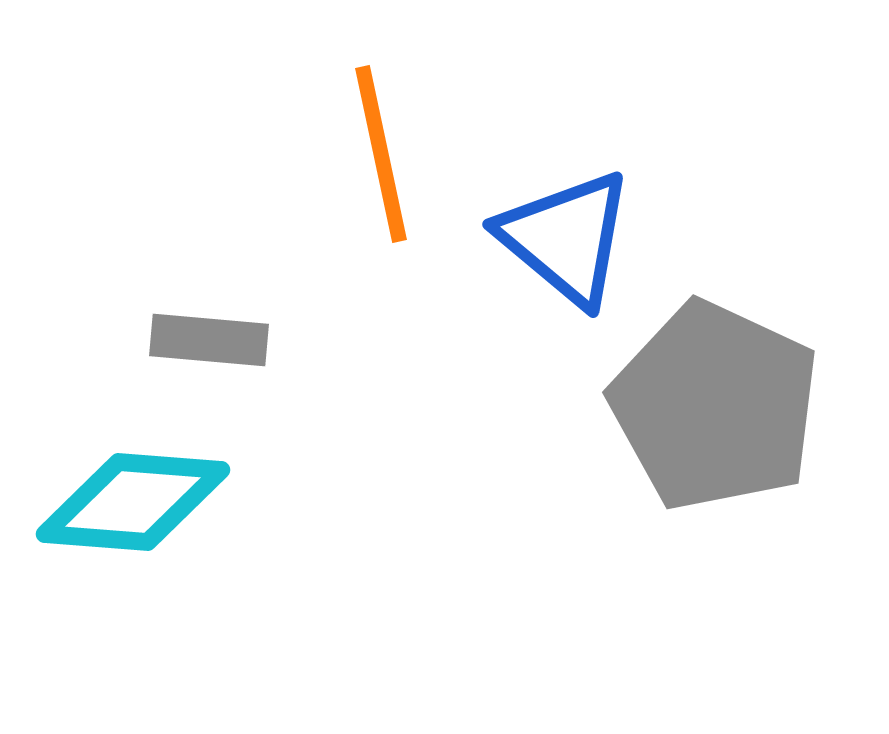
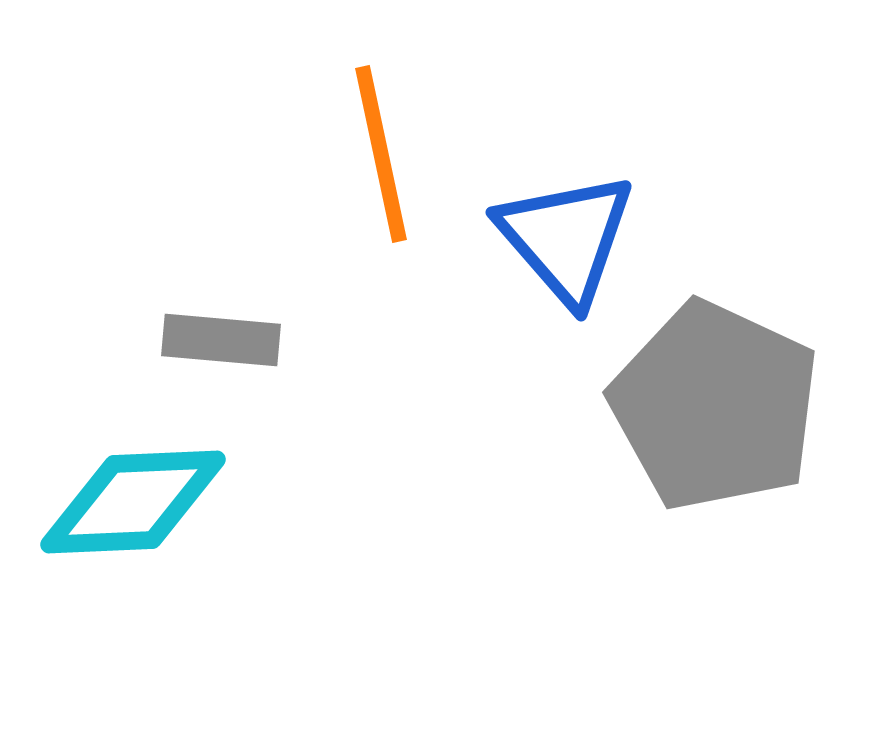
blue triangle: rotated 9 degrees clockwise
gray rectangle: moved 12 px right
cyan diamond: rotated 7 degrees counterclockwise
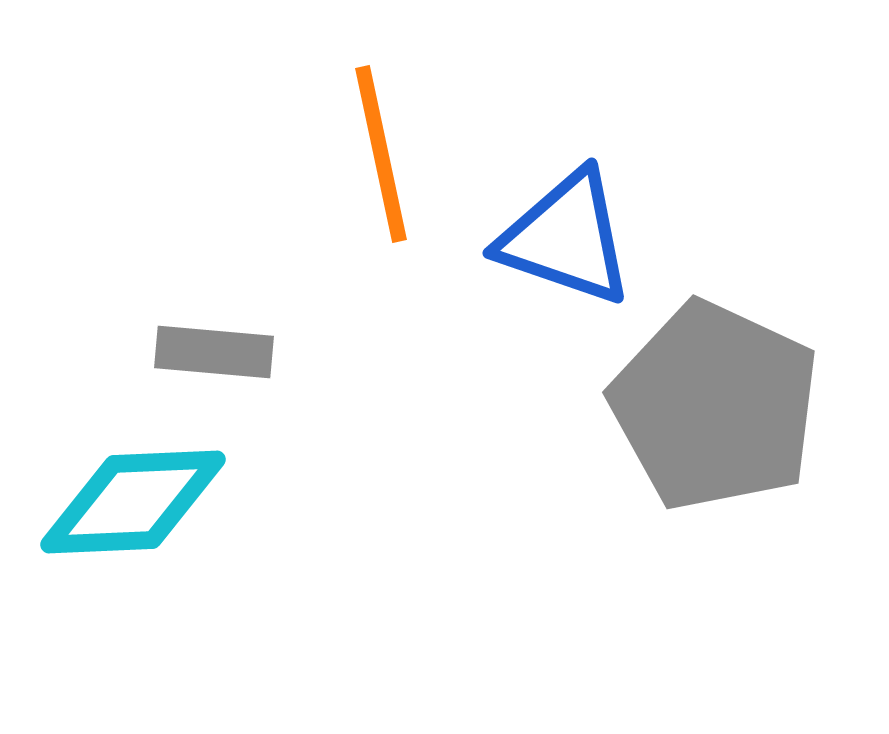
blue triangle: rotated 30 degrees counterclockwise
gray rectangle: moved 7 px left, 12 px down
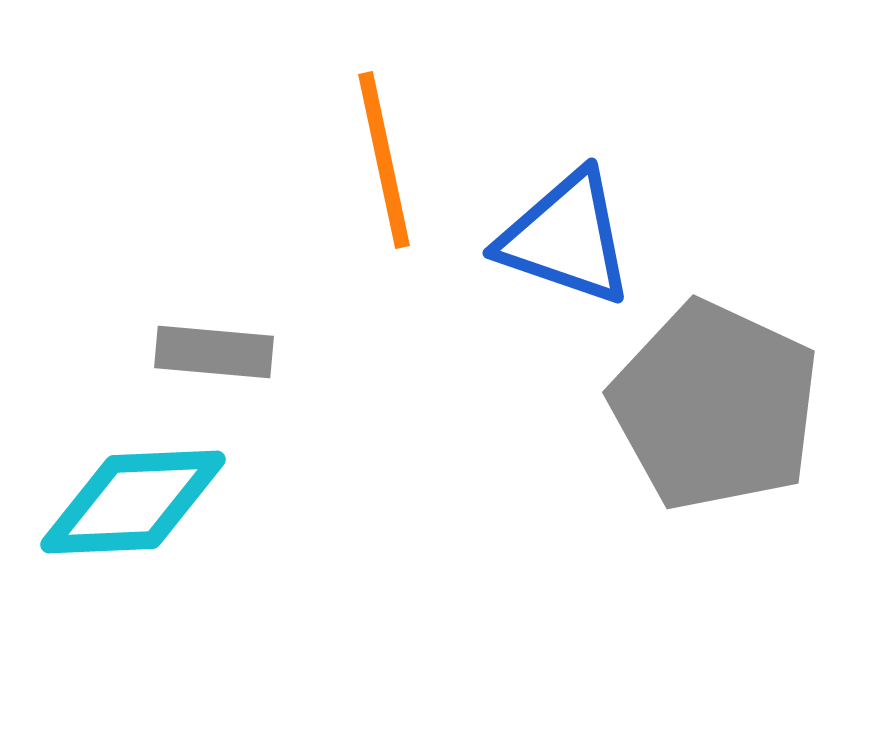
orange line: moved 3 px right, 6 px down
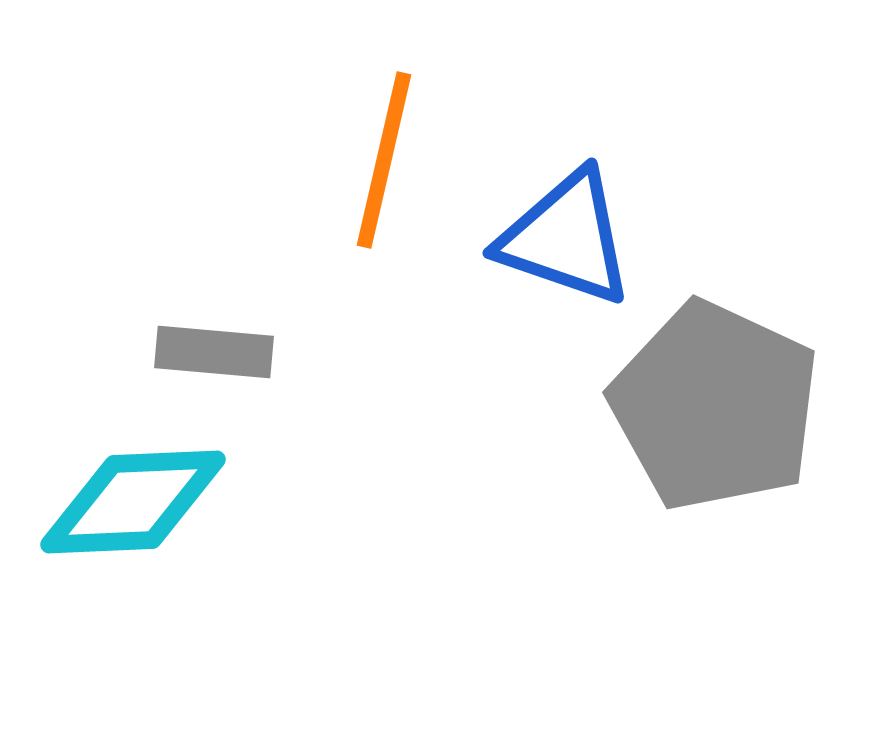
orange line: rotated 25 degrees clockwise
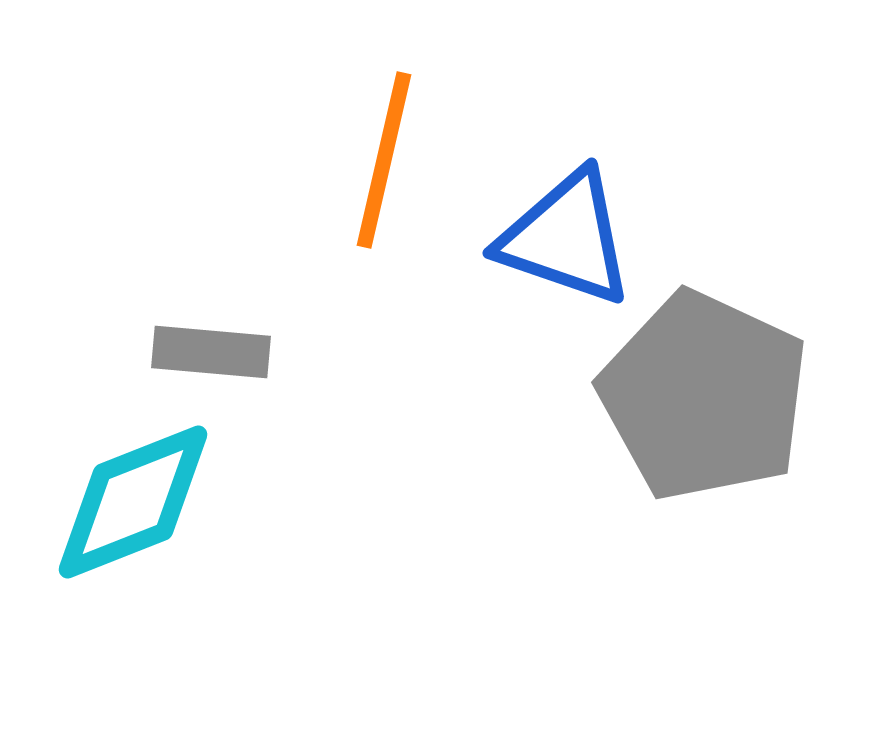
gray rectangle: moved 3 px left
gray pentagon: moved 11 px left, 10 px up
cyan diamond: rotated 19 degrees counterclockwise
